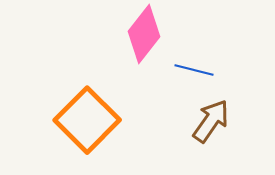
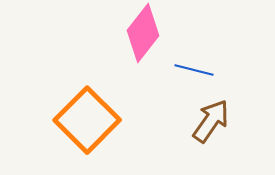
pink diamond: moved 1 px left, 1 px up
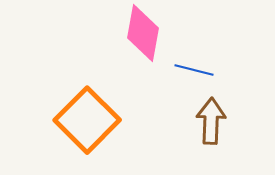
pink diamond: rotated 28 degrees counterclockwise
brown arrow: rotated 33 degrees counterclockwise
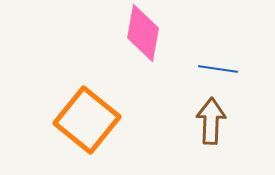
blue line: moved 24 px right, 1 px up; rotated 6 degrees counterclockwise
orange square: rotated 6 degrees counterclockwise
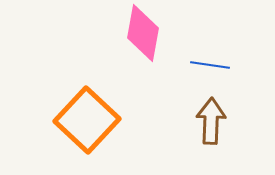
blue line: moved 8 px left, 4 px up
orange square: rotated 4 degrees clockwise
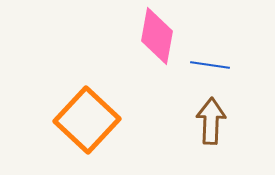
pink diamond: moved 14 px right, 3 px down
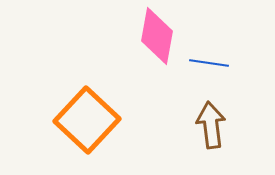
blue line: moved 1 px left, 2 px up
brown arrow: moved 4 px down; rotated 9 degrees counterclockwise
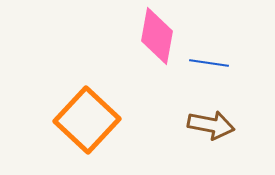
brown arrow: rotated 108 degrees clockwise
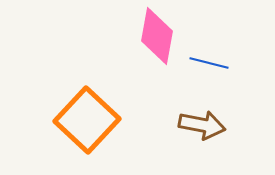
blue line: rotated 6 degrees clockwise
brown arrow: moved 9 px left
